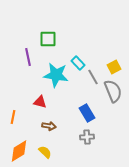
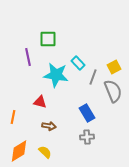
gray line: rotated 49 degrees clockwise
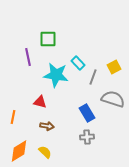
gray semicircle: moved 8 px down; rotated 50 degrees counterclockwise
brown arrow: moved 2 px left
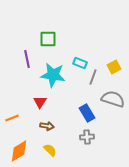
purple line: moved 1 px left, 2 px down
cyan rectangle: moved 2 px right; rotated 24 degrees counterclockwise
cyan star: moved 3 px left
red triangle: rotated 48 degrees clockwise
orange line: moved 1 px left, 1 px down; rotated 56 degrees clockwise
yellow semicircle: moved 5 px right, 2 px up
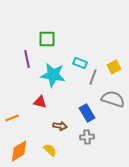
green square: moved 1 px left
red triangle: rotated 48 degrees counterclockwise
brown arrow: moved 13 px right
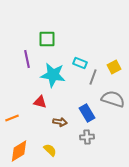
brown arrow: moved 4 px up
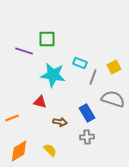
purple line: moved 3 px left, 8 px up; rotated 60 degrees counterclockwise
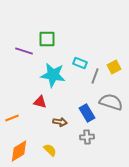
gray line: moved 2 px right, 1 px up
gray semicircle: moved 2 px left, 3 px down
